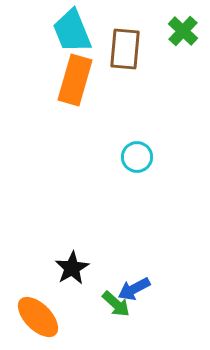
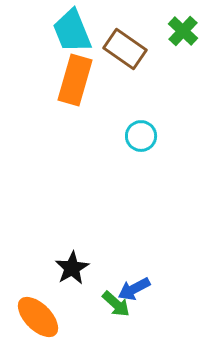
brown rectangle: rotated 60 degrees counterclockwise
cyan circle: moved 4 px right, 21 px up
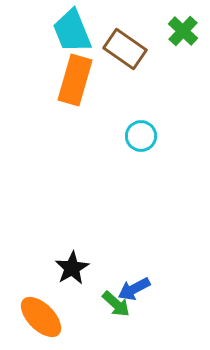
orange ellipse: moved 3 px right
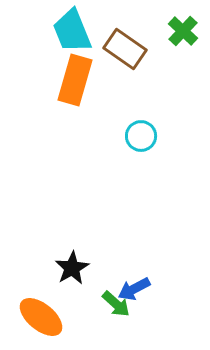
orange ellipse: rotated 6 degrees counterclockwise
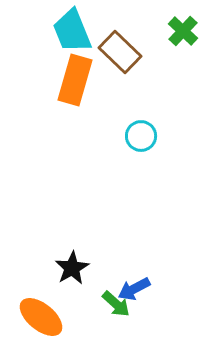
brown rectangle: moved 5 px left, 3 px down; rotated 9 degrees clockwise
